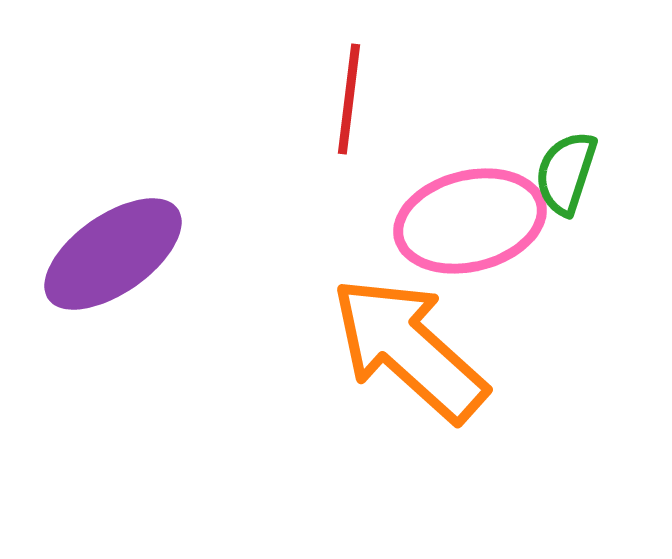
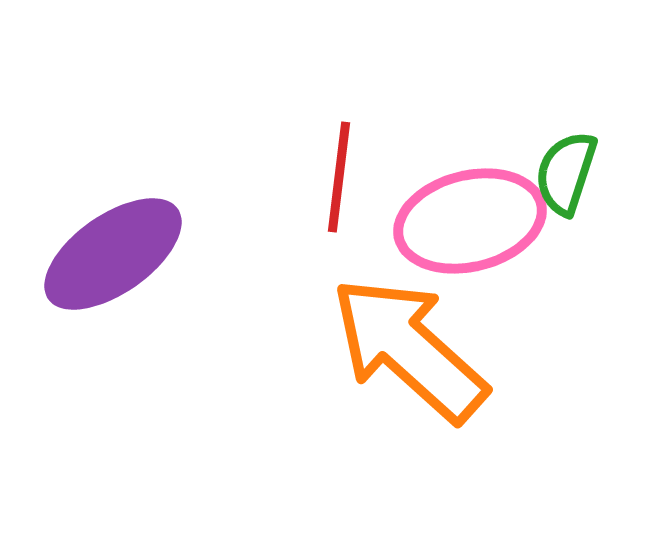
red line: moved 10 px left, 78 px down
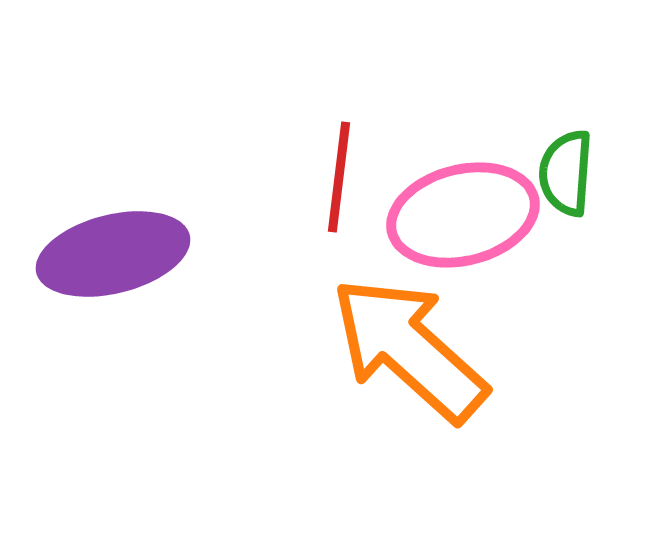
green semicircle: rotated 14 degrees counterclockwise
pink ellipse: moved 7 px left, 6 px up
purple ellipse: rotated 21 degrees clockwise
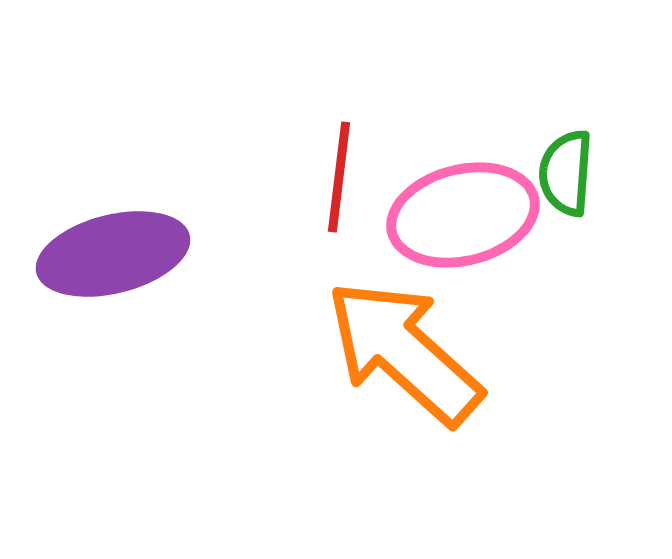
orange arrow: moved 5 px left, 3 px down
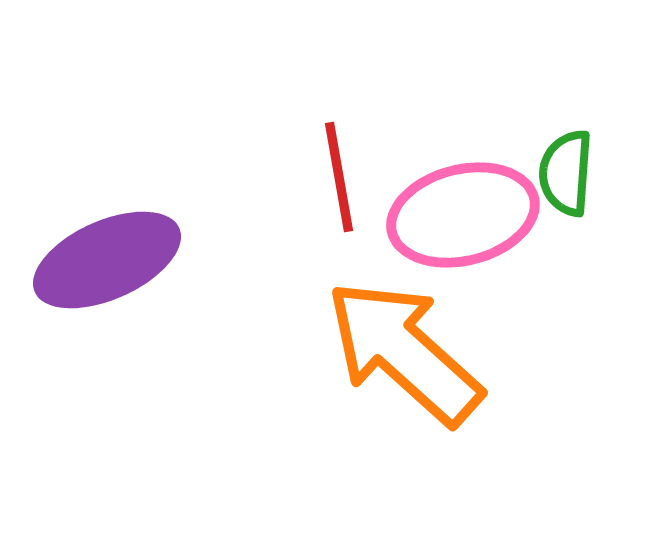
red line: rotated 17 degrees counterclockwise
purple ellipse: moved 6 px left, 6 px down; rotated 10 degrees counterclockwise
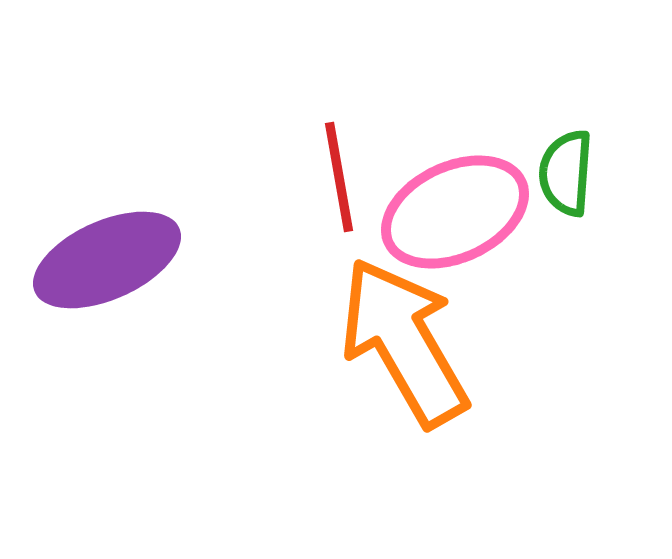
pink ellipse: moved 8 px left, 3 px up; rotated 11 degrees counterclockwise
orange arrow: moved 10 px up; rotated 18 degrees clockwise
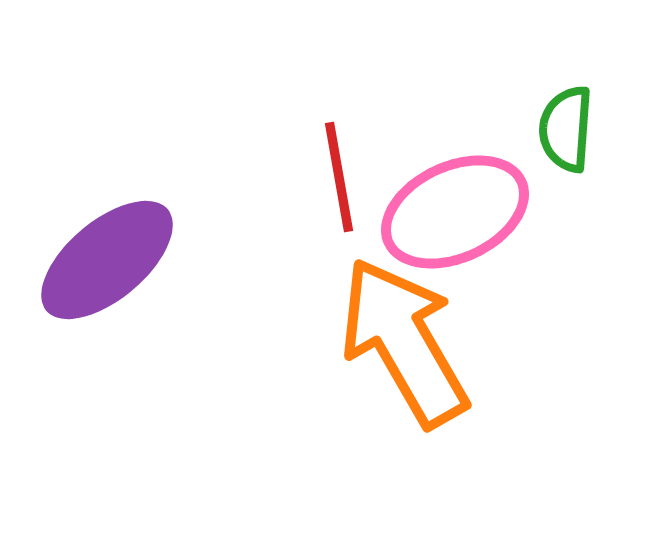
green semicircle: moved 44 px up
purple ellipse: rotated 16 degrees counterclockwise
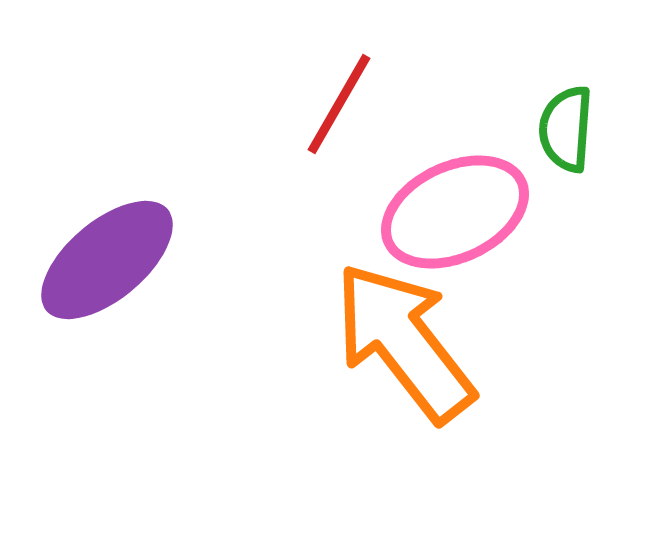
red line: moved 73 px up; rotated 40 degrees clockwise
orange arrow: rotated 8 degrees counterclockwise
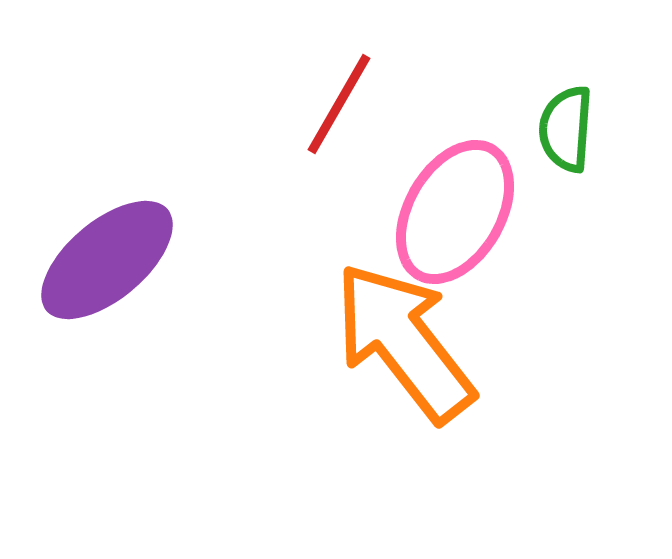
pink ellipse: rotated 35 degrees counterclockwise
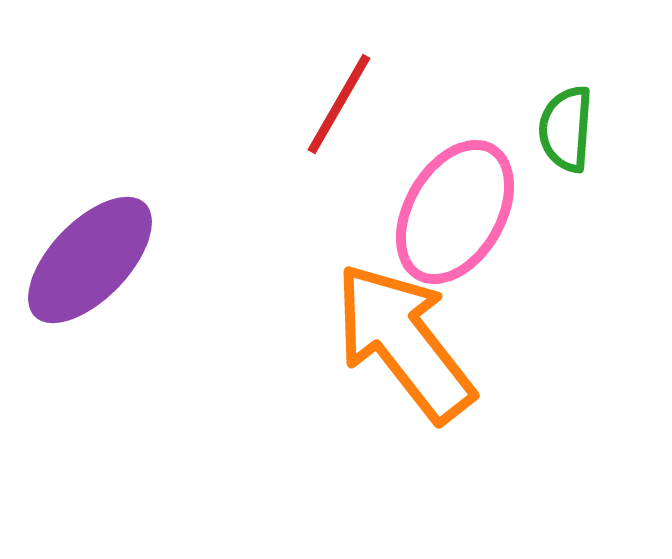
purple ellipse: moved 17 px left; rotated 6 degrees counterclockwise
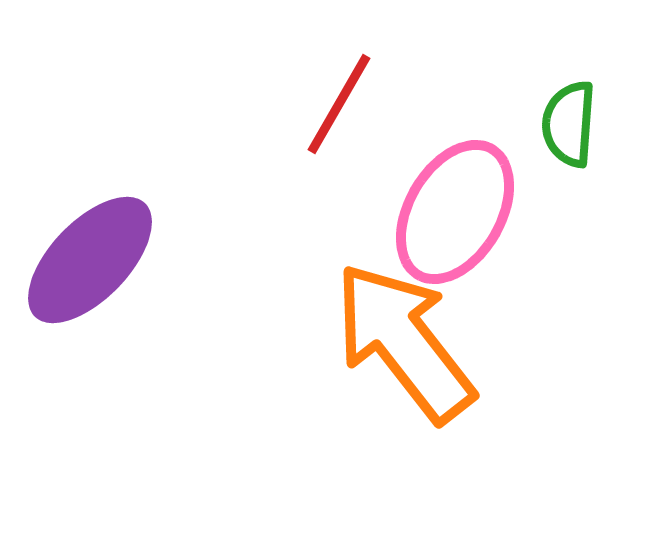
green semicircle: moved 3 px right, 5 px up
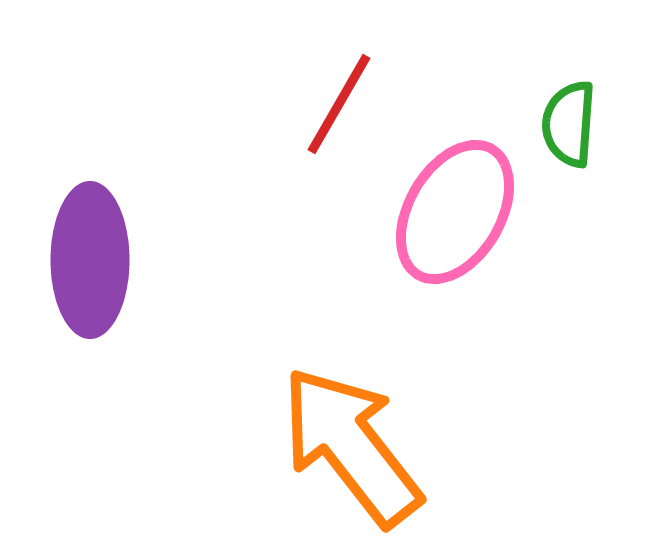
purple ellipse: rotated 44 degrees counterclockwise
orange arrow: moved 53 px left, 104 px down
